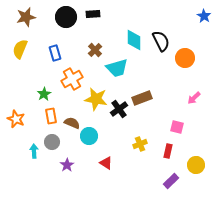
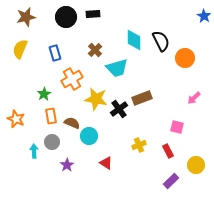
yellow cross: moved 1 px left, 1 px down
red rectangle: rotated 40 degrees counterclockwise
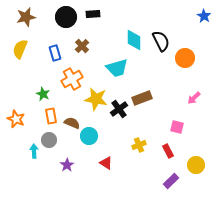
brown cross: moved 13 px left, 4 px up
green star: moved 1 px left; rotated 16 degrees counterclockwise
gray circle: moved 3 px left, 2 px up
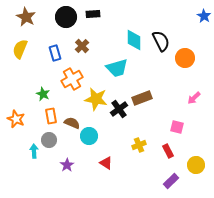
brown star: rotated 30 degrees counterclockwise
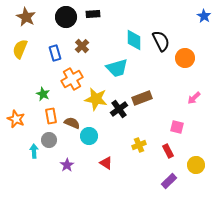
purple rectangle: moved 2 px left
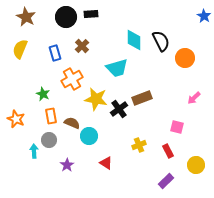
black rectangle: moved 2 px left
purple rectangle: moved 3 px left
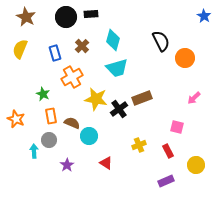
cyan diamond: moved 21 px left; rotated 15 degrees clockwise
orange cross: moved 2 px up
purple rectangle: rotated 21 degrees clockwise
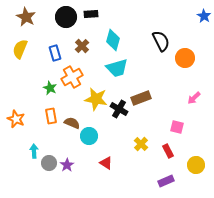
green star: moved 7 px right, 6 px up
brown rectangle: moved 1 px left
black cross: rotated 24 degrees counterclockwise
gray circle: moved 23 px down
yellow cross: moved 2 px right, 1 px up; rotated 24 degrees counterclockwise
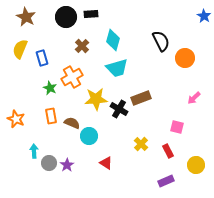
blue rectangle: moved 13 px left, 5 px down
yellow star: rotated 15 degrees counterclockwise
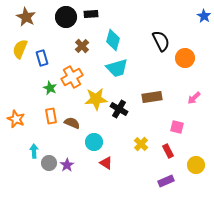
brown rectangle: moved 11 px right, 1 px up; rotated 12 degrees clockwise
cyan circle: moved 5 px right, 6 px down
